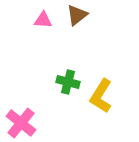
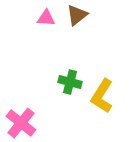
pink triangle: moved 3 px right, 2 px up
green cross: moved 2 px right
yellow L-shape: moved 1 px right
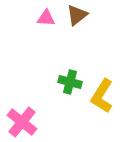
pink cross: moved 1 px right, 1 px up
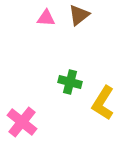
brown triangle: moved 2 px right
yellow L-shape: moved 1 px right, 7 px down
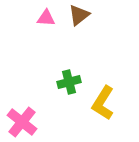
green cross: moved 1 px left; rotated 30 degrees counterclockwise
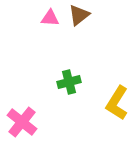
pink triangle: moved 4 px right
yellow L-shape: moved 14 px right
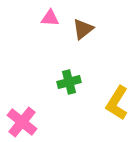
brown triangle: moved 4 px right, 14 px down
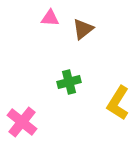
yellow L-shape: moved 1 px right
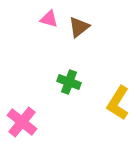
pink triangle: moved 1 px left, 1 px down; rotated 12 degrees clockwise
brown triangle: moved 4 px left, 2 px up
green cross: rotated 35 degrees clockwise
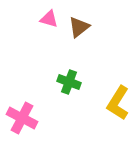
pink cross: moved 4 px up; rotated 12 degrees counterclockwise
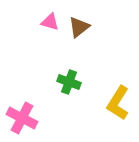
pink triangle: moved 1 px right, 3 px down
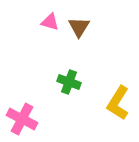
brown triangle: rotated 20 degrees counterclockwise
pink cross: moved 1 px down
